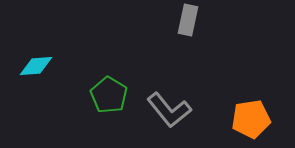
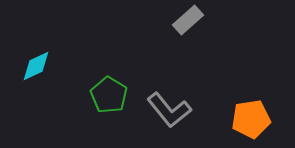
gray rectangle: rotated 36 degrees clockwise
cyan diamond: rotated 20 degrees counterclockwise
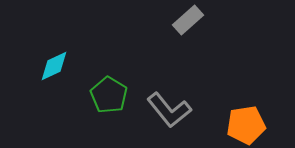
cyan diamond: moved 18 px right
orange pentagon: moved 5 px left, 6 px down
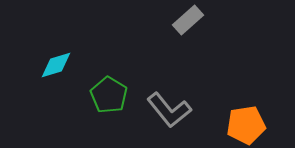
cyan diamond: moved 2 px right, 1 px up; rotated 8 degrees clockwise
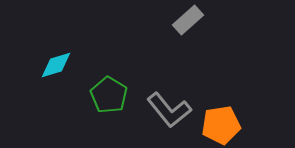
orange pentagon: moved 25 px left
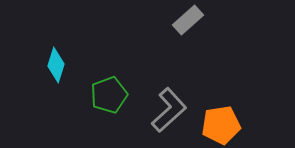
cyan diamond: rotated 56 degrees counterclockwise
green pentagon: rotated 21 degrees clockwise
gray L-shape: rotated 93 degrees counterclockwise
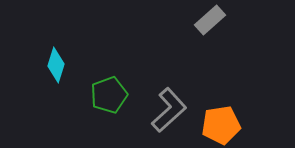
gray rectangle: moved 22 px right
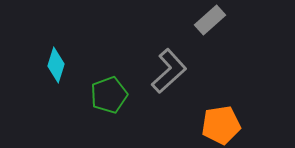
gray L-shape: moved 39 px up
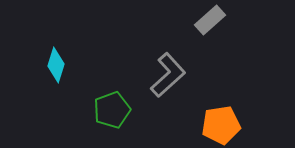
gray L-shape: moved 1 px left, 4 px down
green pentagon: moved 3 px right, 15 px down
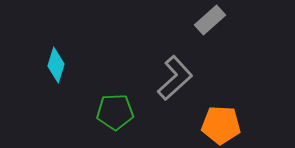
gray L-shape: moved 7 px right, 3 px down
green pentagon: moved 3 px right, 2 px down; rotated 18 degrees clockwise
orange pentagon: rotated 12 degrees clockwise
